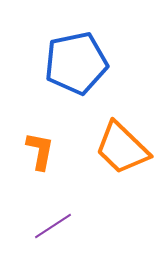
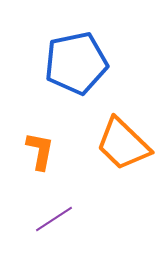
orange trapezoid: moved 1 px right, 4 px up
purple line: moved 1 px right, 7 px up
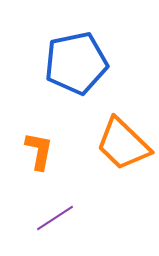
orange L-shape: moved 1 px left
purple line: moved 1 px right, 1 px up
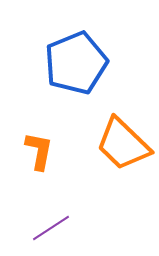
blue pentagon: rotated 10 degrees counterclockwise
purple line: moved 4 px left, 10 px down
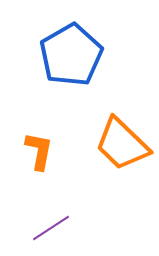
blue pentagon: moved 5 px left, 8 px up; rotated 8 degrees counterclockwise
orange trapezoid: moved 1 px left
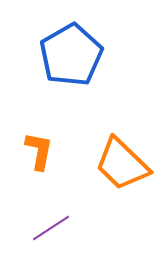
orange trapezoid: moved 20 px down
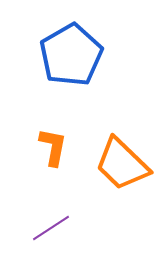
orange L-shape: moved 14 px right, 4 px up
